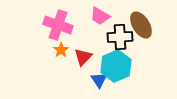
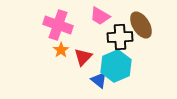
blue triangle: rotated 18 degrees counterclockwise
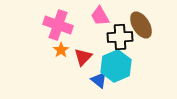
pink trapezoid: rotated 30 degrees clockwise
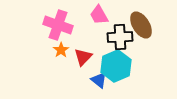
pink trapezoid: moved 1 px left, 1 px up
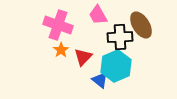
pink trapezoid: moved 1 px left
blue triangle: moved 1 px right
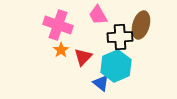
brown ellipse: rotated 48 degrees clockwise
blue triangle: moved 1 px right, 3 px down
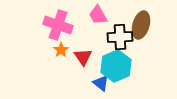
red triangle: rotated 18 degrees counterclockwise
